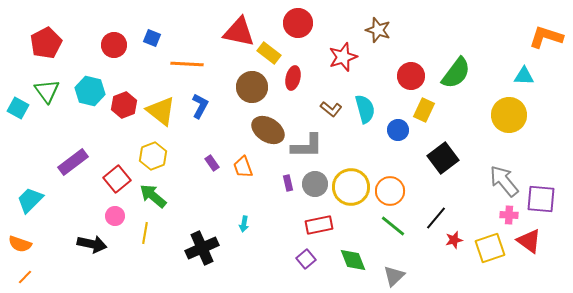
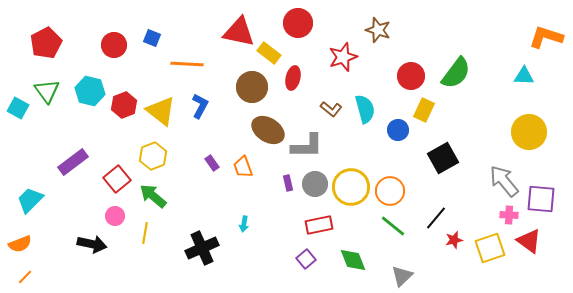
yellow circle at (509, 115): moved 20 px right, 17 px down
black square at (443, 158): rotated 8 degrees clockwise
orange semicircle at (20, 244): rotated 40 degrees counterclockwise
gray triangle at (394, 276): moved 8 px right
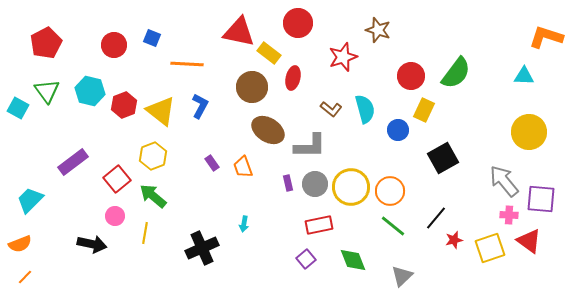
gray L-shape at (307, 146): moved 3 px right
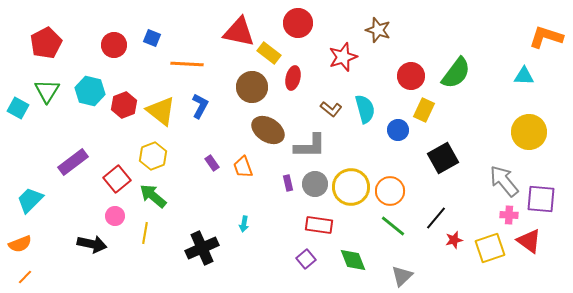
green triangle at (47, 91): rotated 8 degrees clockwise
red rectangle at (319, 225): rotated 20 degrees clockwise
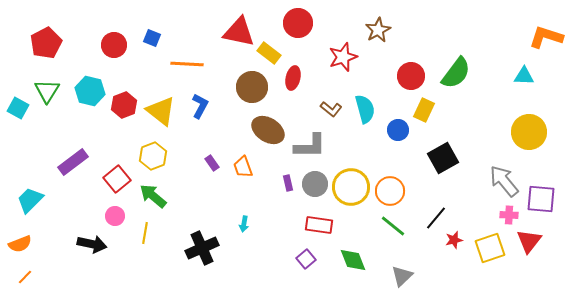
brown star at (378, 30): rotated 25 degrees clockwise
red triangle at (529, 241): rotated 32 degrees clockwise
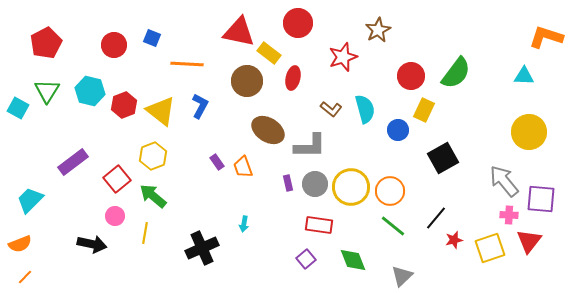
brown circle at (252, 87): moved 5 px left, 6 px up
purple rectangle at (212, 163): moved 5 px right, 1 px up
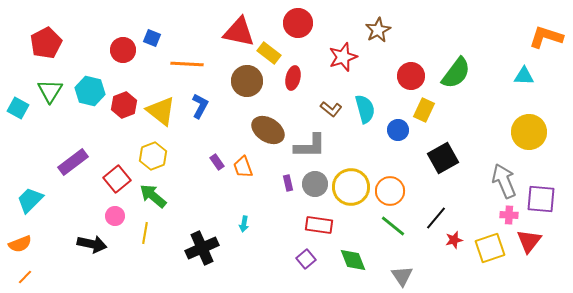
red circle at (114, 45): moved 9 px right, 5 px down
green triangle at (47, 91): moved 3 px right
gray arrow at (504, 181): rotated 16 degrees clockwise
gray triangle at (402, 276): rotated 20 degrees counterclockwise
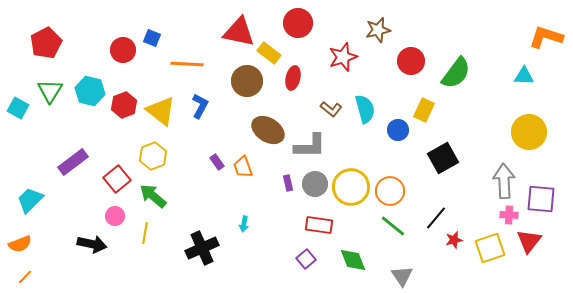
brown star at (378, 30): rotated 15 degrees clockwise
red circle at (411, 76): moved 15 px up
gray arrow at (504, 181): rotated 20 degrees clockwise
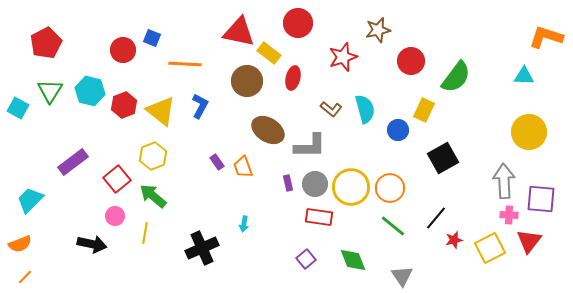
orange line at (187, 64): moved 2 px left
green semicircle at (456, 73): moved 4 px down
orange circle at (390, 191): moved 3 px up
red rectangle at (319, 225): moved 8 px up
yellow square at (490, 248): rotated 8 degrees counterclockwise
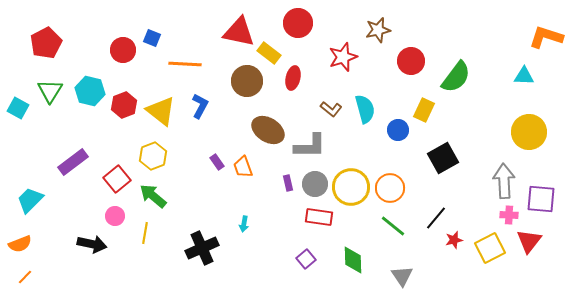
green diamond at (353, 260): rotated 20 degrees clockwise
